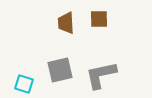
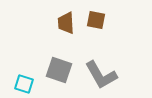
brown square: moved 3 px left, 1 px down; rotated 12 degrees clockwise
gray square: moved 1 px left; rotated 32 degrees clockwise
gray L-shape: rotated 108 degrees counterclockwise
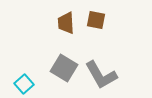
gray square: moved 5 px right, 2 px up; rotated 12 degrees clockwise
cyan square: rotated 30 degrees clockwise
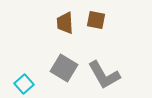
brown trapezoid: moved 1 px left
gray L-shape: moved 3 px right
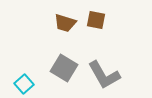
brown trapezoid: rotated 70 degrees counterclockwise
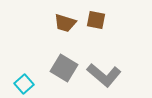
gray L-shape: rotated 20 degrees counterclockwise
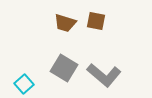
brown square: moved 1 px down
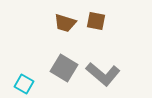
gray L-shape: moved 1 px left, 1 px up
cyan square: rotated 18 degrees counterclockwise
